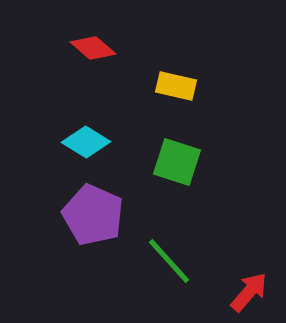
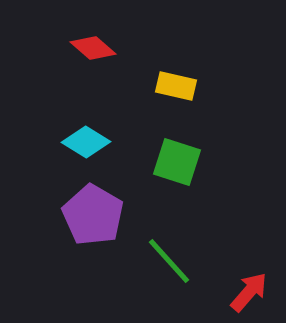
purple pentagon: rotated 6 degrees clockwise
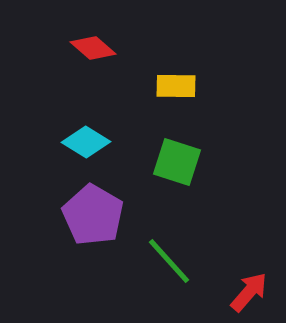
yellow rectangle: rotated 12 degrees counterclockwise
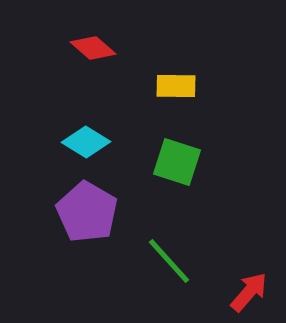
purple pentagon: moved 6 px left, 3 px up
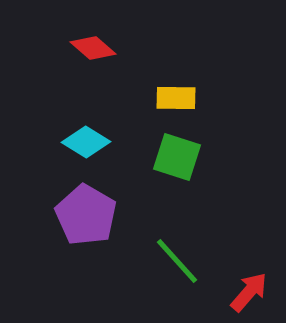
yellow rectangle: moved 12 px down
green square: moved 5 px up
purple pentagon: moved 1 px left, 3 px down
green line: moved 8 px right
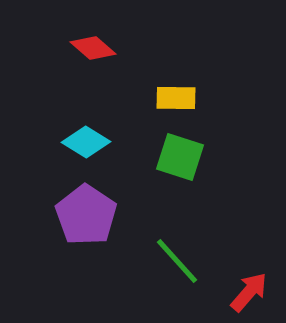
green square: moved 3 px right
purple pentagon: rotated 4 degrees clockwise
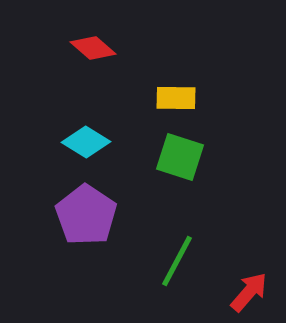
green line: rotated 70 degrees clockwise
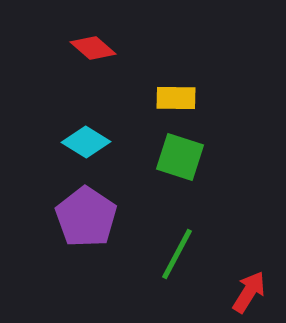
purple pentagon: moved 2 px down
green line: moved 7 px up
red arrow: rotated 9 degrees counterclockwise
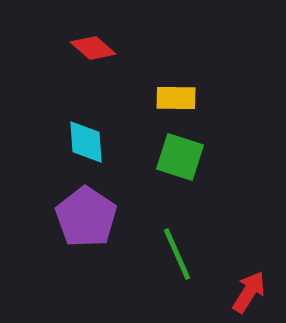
cyan diamond: rotated 54 degrees clockwise
green line: rotated 52 degrees counterclockwise
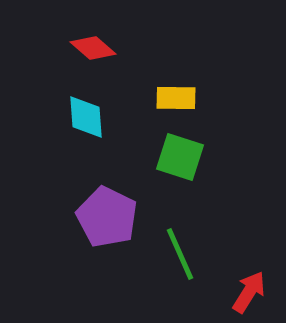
cyan diamond: moved 25 px up
purple pentagon: moved 21 px right; rotated 8 degrees counterclockwise
green line: moved 3 px right
